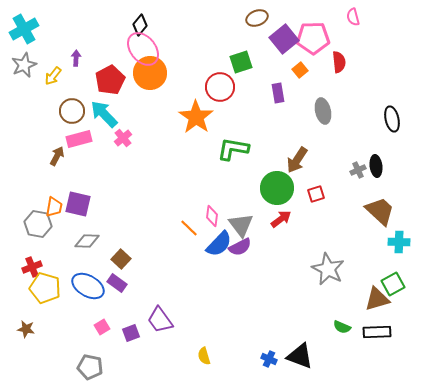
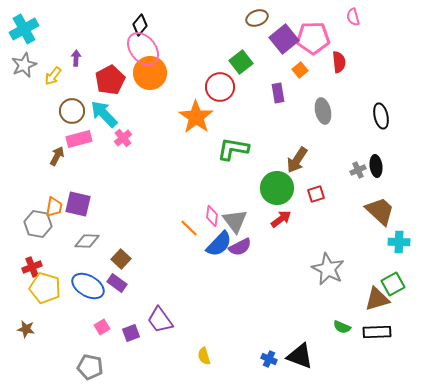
green square at (241, 62): rotated 20 degrees counterclockwise
black ellipse at (392, 119): moved 11 px left, 3 px up
gray triangle at (241, 225): moved 6 px left, 4 px up
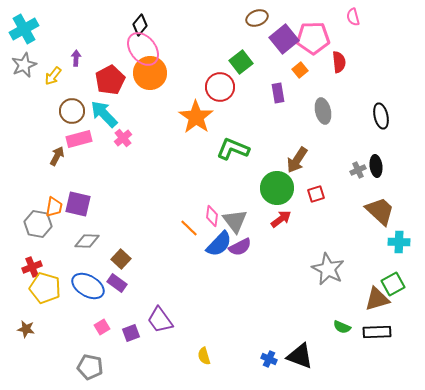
green L-shape at (233, 149): rotated 12 degrees clockwise
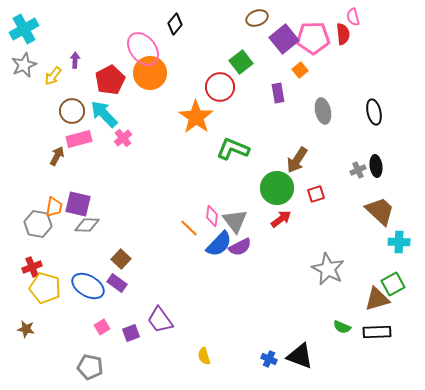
black diamond at (140, 25): moved 35 px right, 1 px up
purple arrow at (76, 58): moved 1 px left, 2 px down
red semicircle at (339, 62): moved 4 px right, 28 px up
black ellipse at (381, 116): moved 7 px left, 4 px up
gray diamond at (87, 241): moved 16 px up
